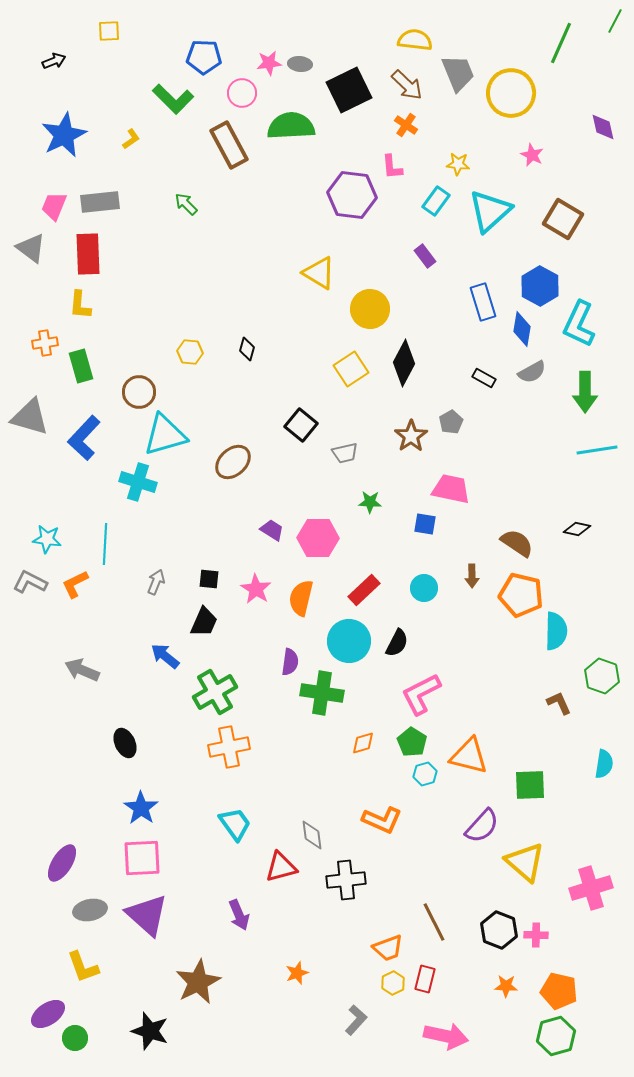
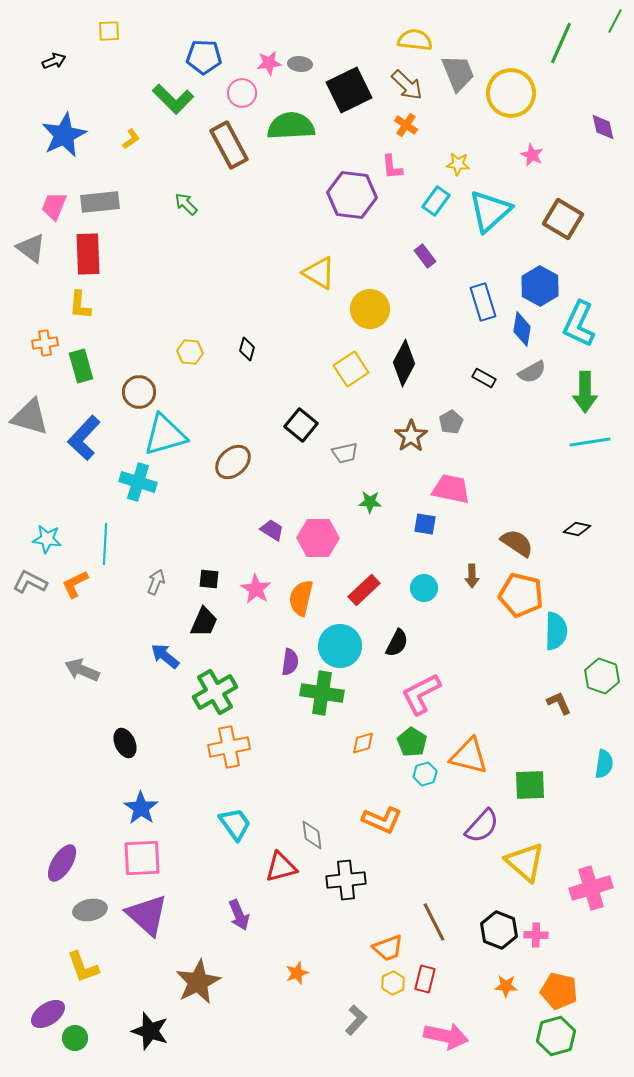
cyan line at (597, 450): moved 7 px left, 8 px up
cyan circle at (349, 641): moved 9 px left, 5 px down
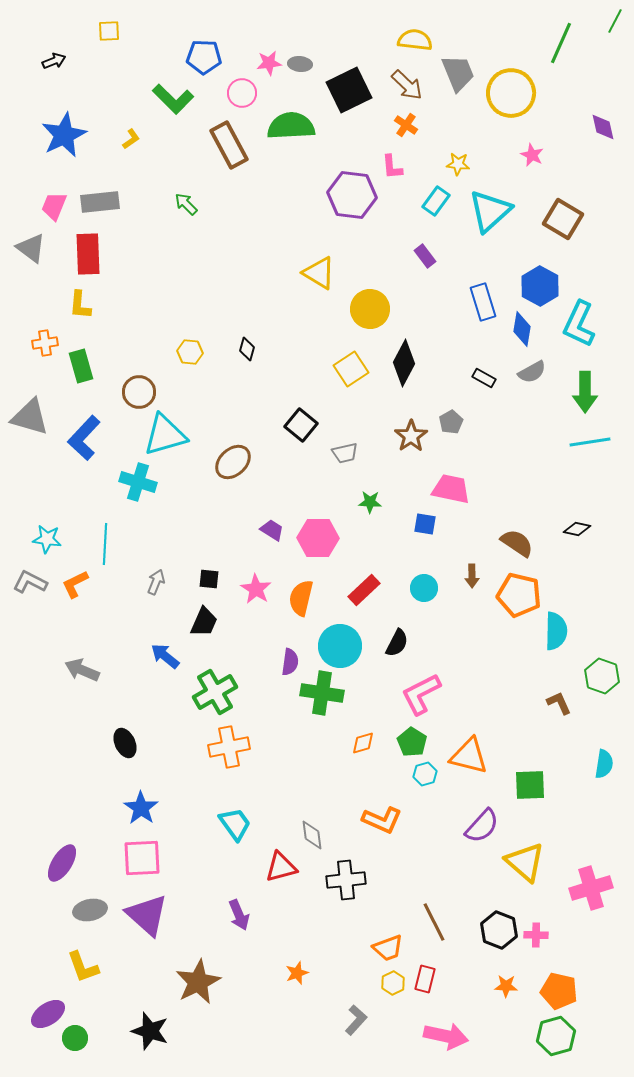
orange pentagon at (521, 595): moved 2 px left
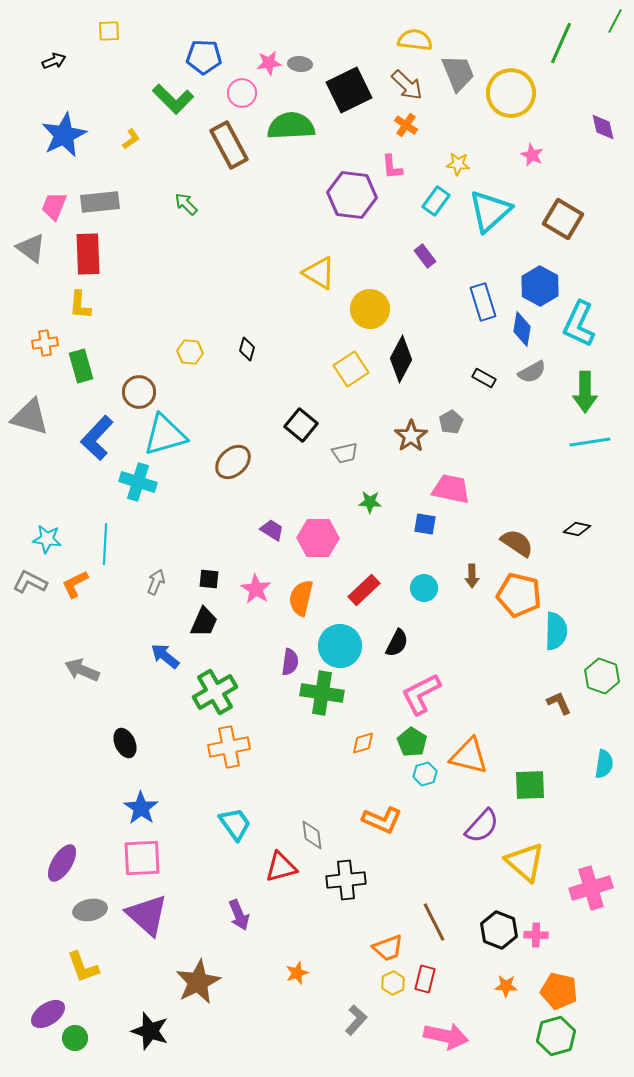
black diamond at (404, 363): moved 3 px left, 4 px up
blue L-shape at (84, 438): moved 13 px right
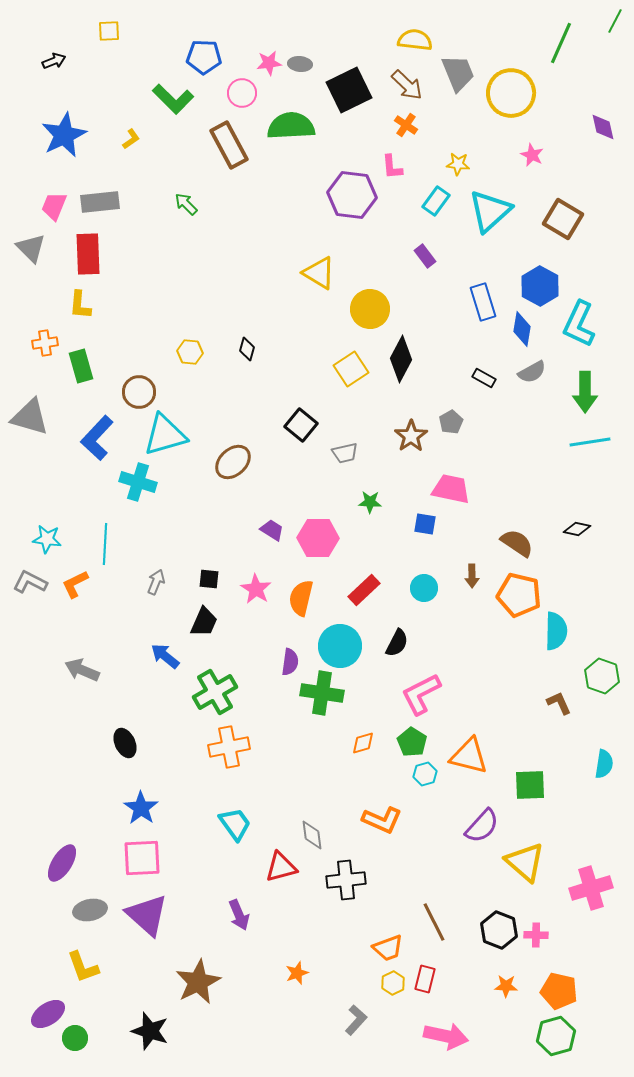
gray triangle at (31, 248): rotated 8 degrees clockwise
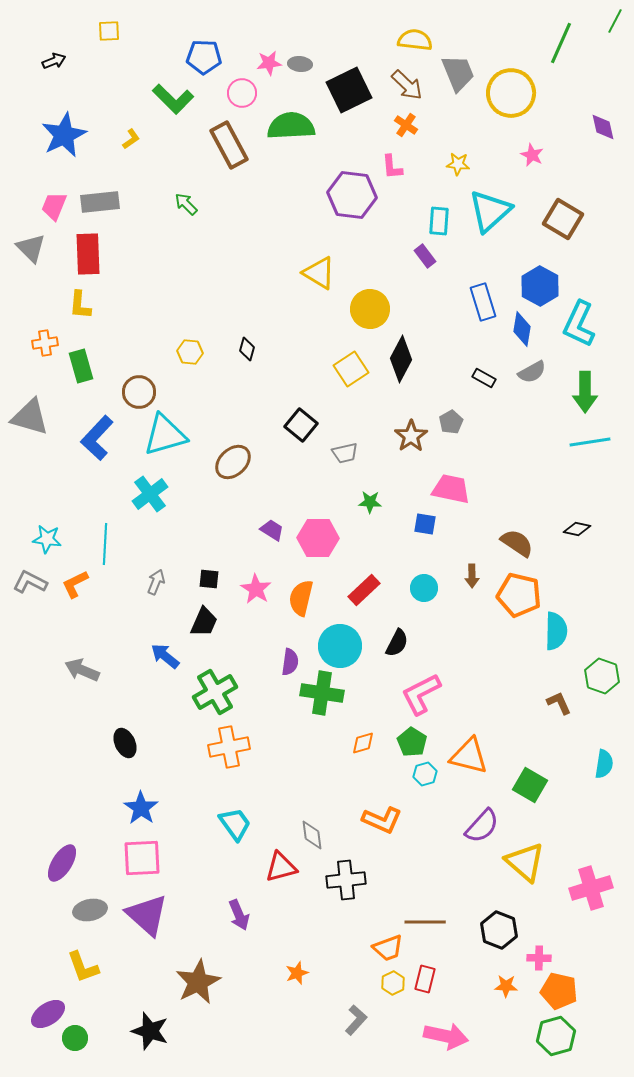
cyan rectangle at (436, 201): moved 3 px right, 20 px down; rotated 32 degrees counterclockwise
cyan cross at (138, 482): moved 12 px right, 12 px down; rotated 36 degrees clockwise
green square at (530, 785): rotated 32 degrees clockwise
brown line at (434, 922): moved 9 px left; rotated 63 degrees counterclockwise
pink cross at (536, 935): moved 3 px right, 23 px down
